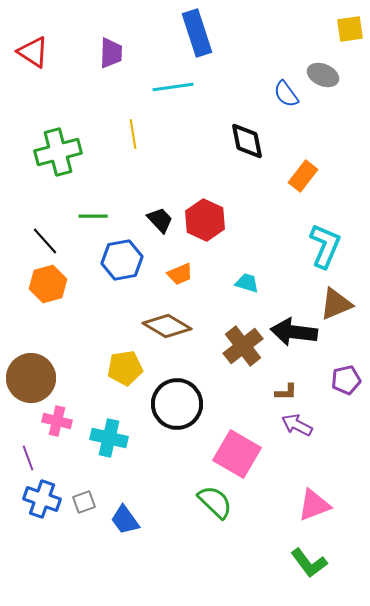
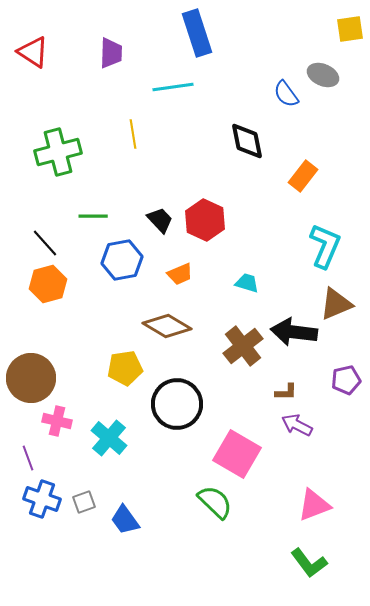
black line: moved 2 px down
cyan cross: rotated 27 degrees clockwise
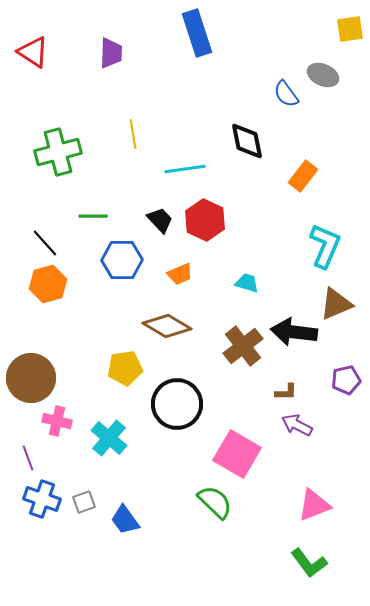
cyan line: moved 12 px right, 82 px down
blue hexagon: rotated 9 degrees clockwise
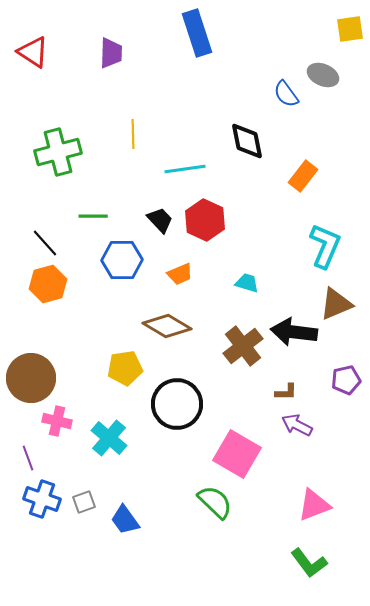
yellow line: rotated 8 degrees clockwise
